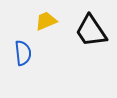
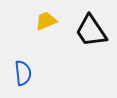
blue semicircle: moved 20 px down
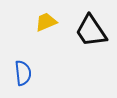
yellow trapezoid: moved 1 px down
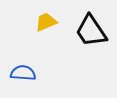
blue semicircle: rotated 80 degrees counterclockwise
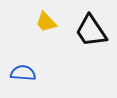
yellow trapezoid: rotated 110 degrees counterclockwise
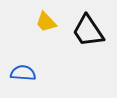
black trapezoid: moved 3 px left
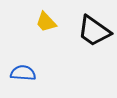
black trapezoid: moved 6 px right; rotated 21 degrees counterclockwise
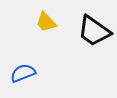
blue semicircle: rotated 25 degrees counterclockwise
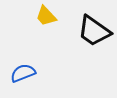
yellow trapezoid: moved 6 px up
